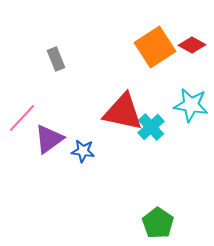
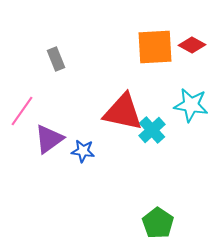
orange square: rotated 30 degrees clockwise
pink line: moved 7 px up; rotated 8 degrees counterclockwise
cyan cross: moved 1 px right, 3 px down
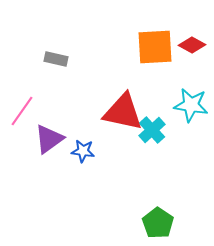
gray rectangle: rotated 55 degrees counterclockwise
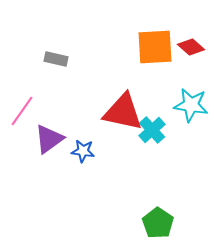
red diamond: moved 1 px left, 2 px down; rotated 12 degrees clockwise
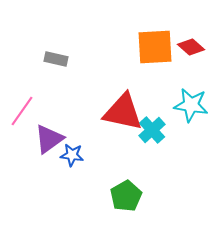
blue star: moved 11 px left, 4 px down
green pentagon: moved 32 px left, 27 px up; rotated 8 degrees clockwise
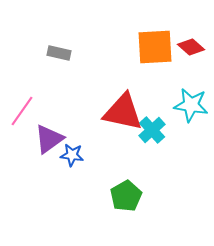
gray rectangle: moved 3 px right, 6 px up
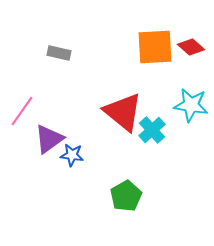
red triangle: rotated 27 degrees clockwise
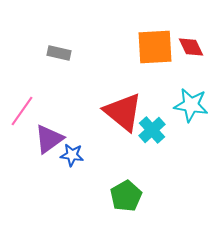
red diamond: rotated 24 degrees clockwise
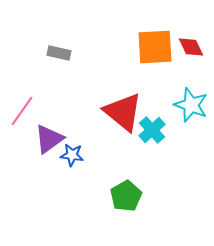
cyan star: rotated 12 degrees clockwise
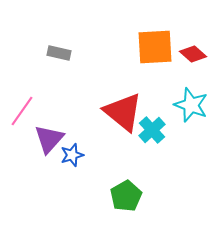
red diamond: moved 2 px right, 7 px down; rotated 24 degrees counterclockwise
purple triangle: rotated 12 degrees counterclockwise
blue star: rotated 25 degrees counterclockwise
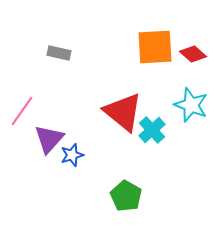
green pentagon: rotated 12 degrees counterclockwise
